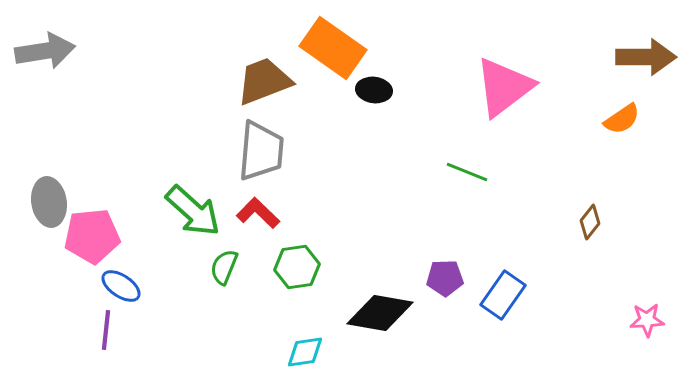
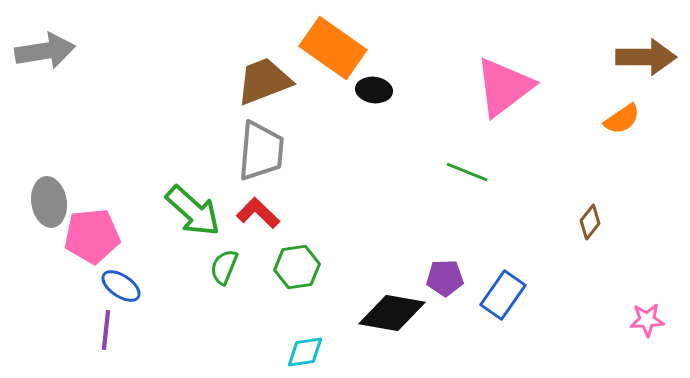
black diamond: moved 12 px right
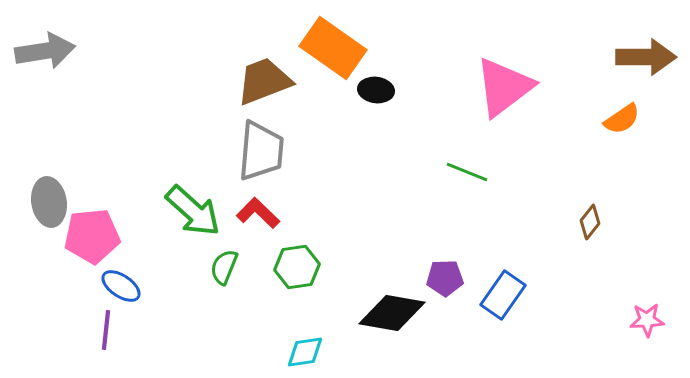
black ellipse: moved 2 px right
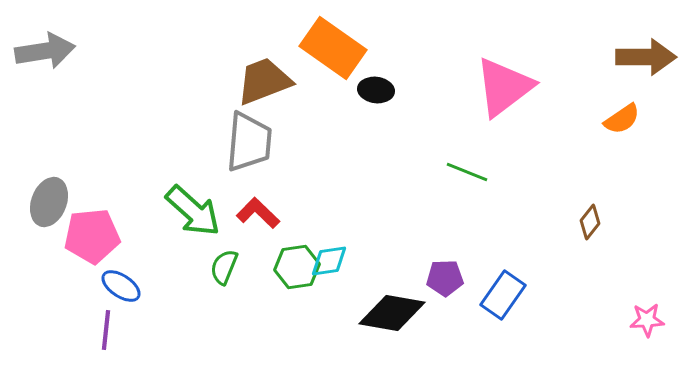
gray trapezoid: moved 12 px left, 9 px up
gray ellipse: rotated 30 degrees clockwise
cyan diamond: moved 24 px right, 91 px up
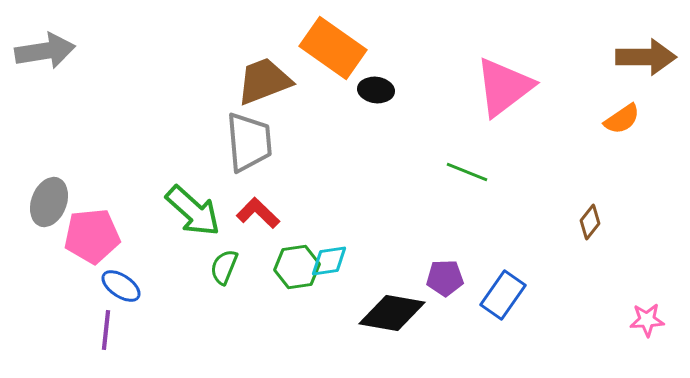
gray trapezoid: rotated 10 degrees counterclockwise
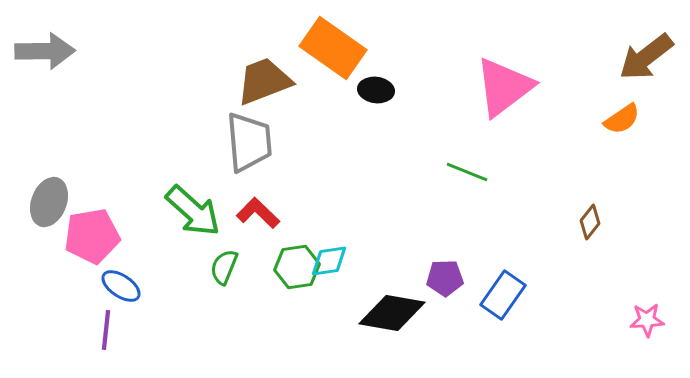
gray arrow: rotated 8 degrees clockwise
brown arrow: rotated 142 degrees clockwise
pink pentagon: rotated 4 degrees counterclockwise
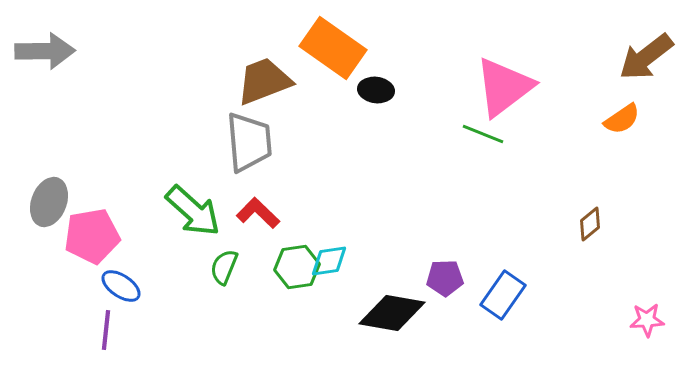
green line: moved 16 px right, 38 px up
brown diamond: moved 2 px down; rotated 12 degrees clockwise
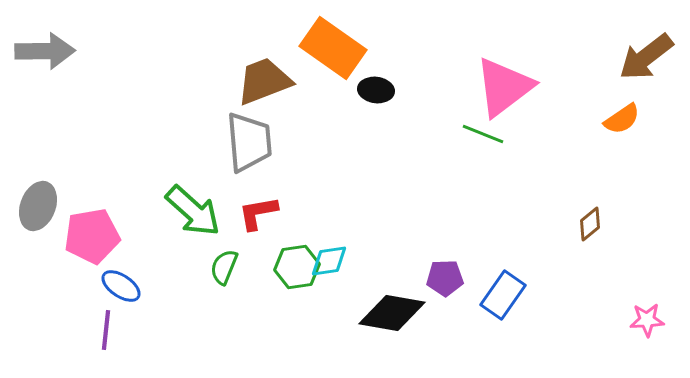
gray ellipse: moved 11 px left, 4 px down
red L-shape: rotated 54 degrees counterclockwise
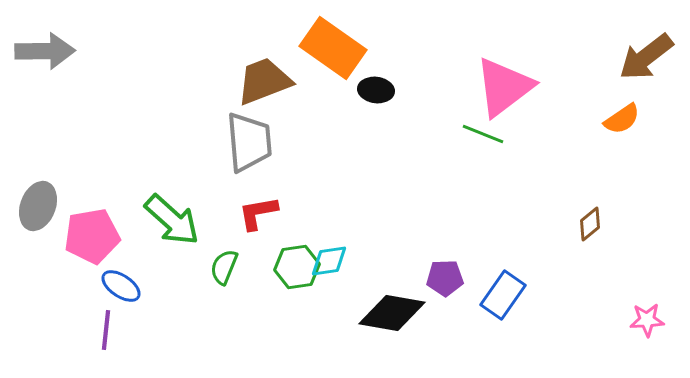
green arrow: moved 21 px left, 9 px down
